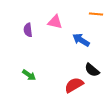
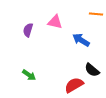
purple semicircle: rotated 24 degrees clockwise
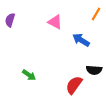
orange line: rotated 64 degrees counterclockwise
pink triangle: rotated 14 degrees clockwise
purple semicircle: moved 18 px left, 10 px up
black semicircle: moved 2 px right; rotated 35 degrees counterclockwise
red semicircle: rotated 24 degrees counterclockwise
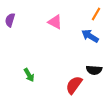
blue arrow: moved 9 px right, 4 px up
green arrow: rotated 24 degrees clockwise
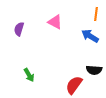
orange line: rotated 24 degrees counterclockwise
purple semicircle: moved 9 px right, 9 px down
